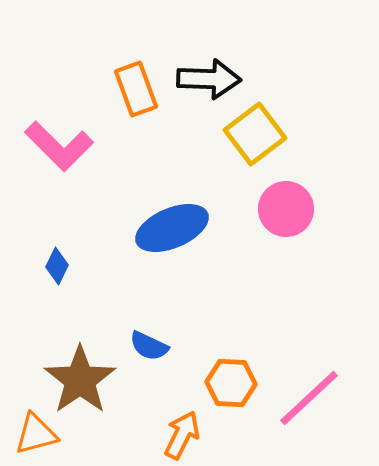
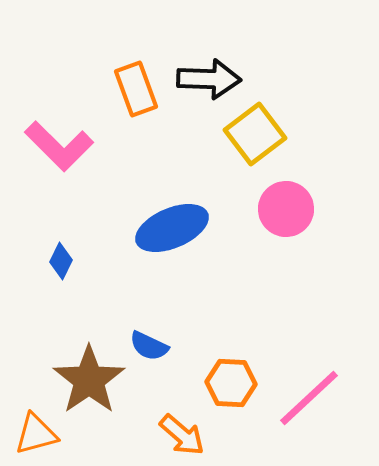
blue diamond: moved 4 px right, 5 px up
brown star: moved 9 px right
orange arrow: rotated 105 degrees clockwise
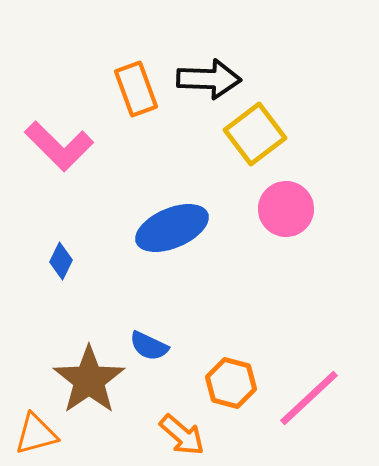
orange hexagon: rotated 12 degrees clockwise
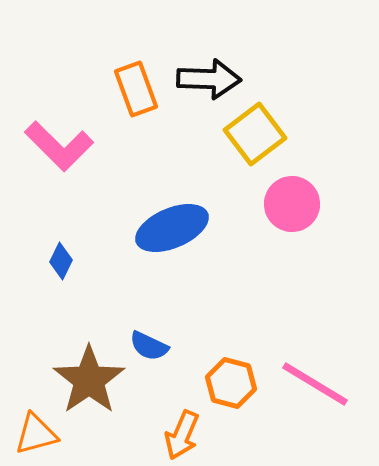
pink circle: moved 6 px right, 5 px up
pink line: moved 6 px right, 14 px up; rotated 74 degrees clockwise
orange arrow: rotated 72 degrees clockwise
